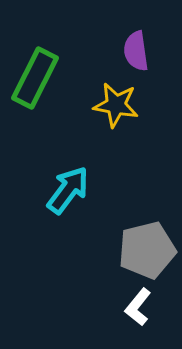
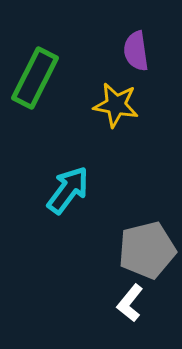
white L-shape: moved 8 px left, 4 px up
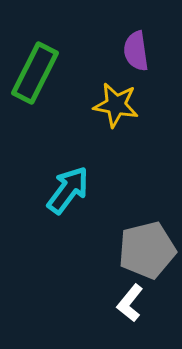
green rectangle: moved 5 px up
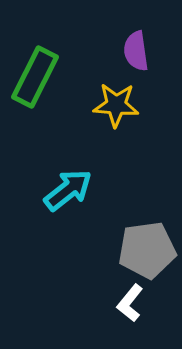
green rectangle: moved 4 px down
yellow star: rotated 6 degrees counterclockwise
cyan arrow: rotated 15 degrees clockwise
gray pentagon: rotated 6 degrees clockwise
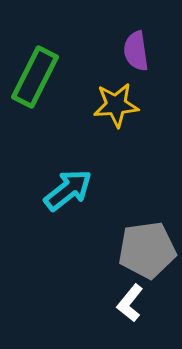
yellow star: rotated 9 degrees counterclockwise
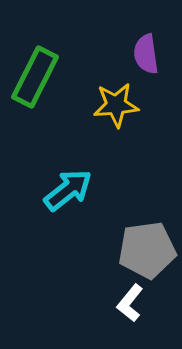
purple semicircle: moved 10 px right, 3 px down
